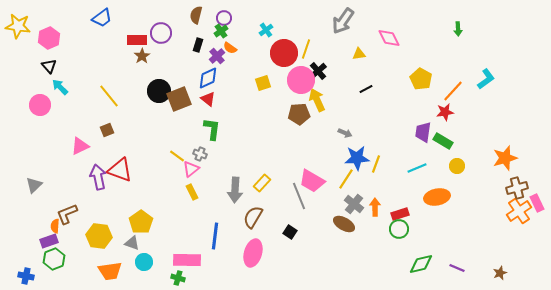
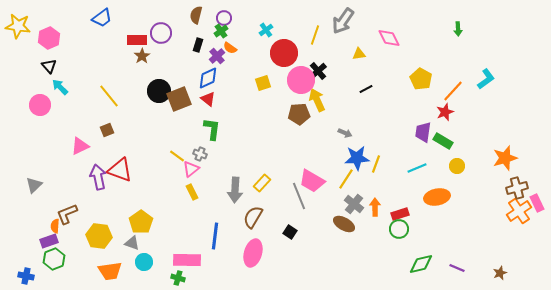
yellow line at (306, 49): moved 9 px right, 14 px up
red star at (445, 112): rotated 12 degrees counterclockwise
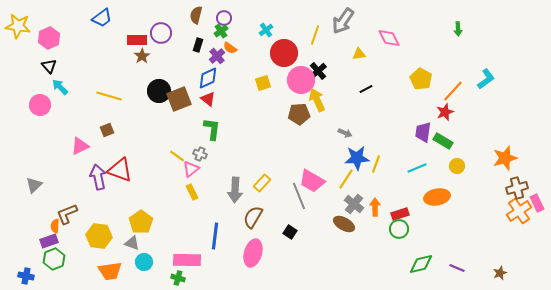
yellow line at (109, 96): rotated 35 degrees counterclockwise
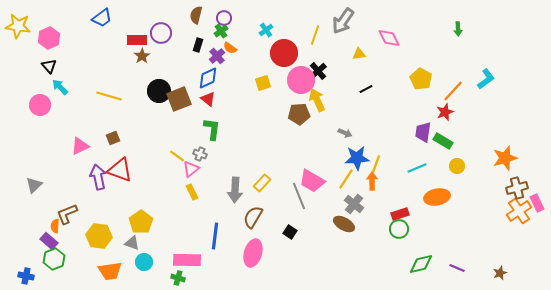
brown square at (107, 130): moved 6 px right, 8 px down
orange arrow at (375, 207): moved 3 px left, 26 px up
purple rectangle at (49, 241): rotated 60 degrees clockwise
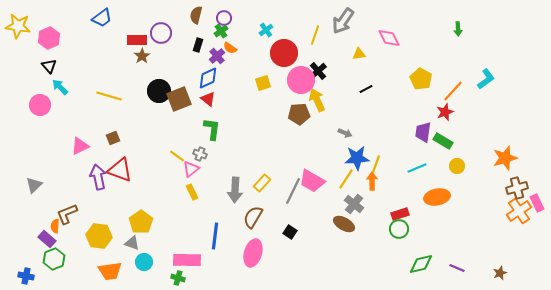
gray line at (299, 196): moved 6 px left, 5 px up; rotated 48 degrees clockwise
purple rectangle at (49, 241): moved 2 px left, 2 px up
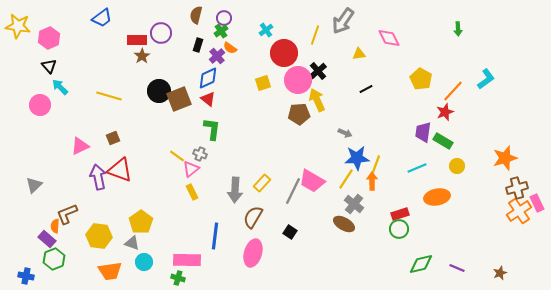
pink circle at (301, 80): moved 3 px left
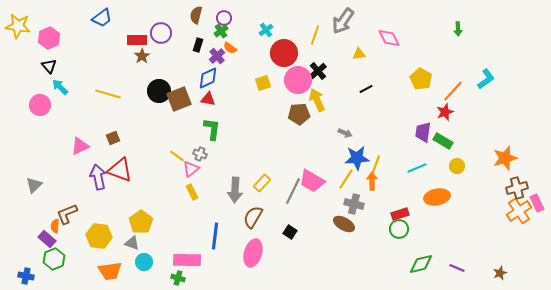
yellow line at (109, 96): moved 1 px left, 2 px up
red triangle at (208, 99): rotated 28 degrees counterclockwise
gray cross at (354, 204): rotated 24 degrees counterclockwise
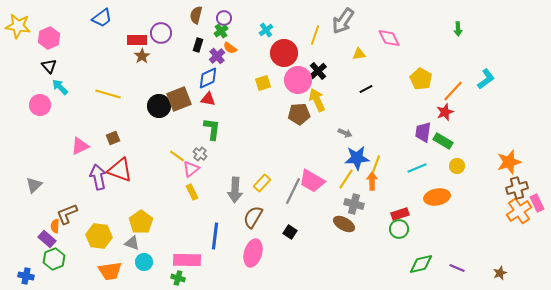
black circle at (159, 91): moved 15 px down
gray cross at (200, 154): rotated 16 degrees clockwise
orange star at (505, 158): moved 4 px right, 4 px down
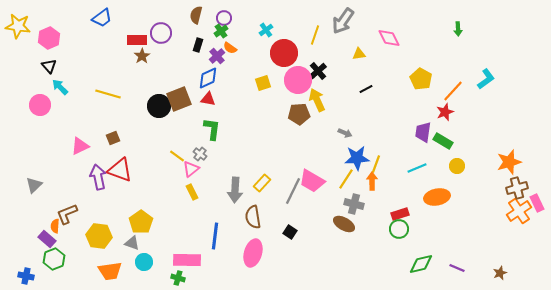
brown semicircle at (253, 217): rotated 40 degrees counterclockwise
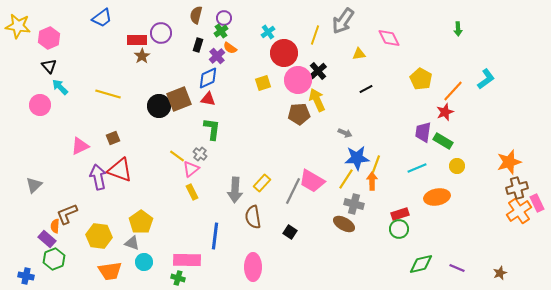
cyan cross at (266, 30): moved 2 px right, 2 px down
pink ellipse at (253, 253): moved 14 px down; rotated 16 degrees counterclockwise
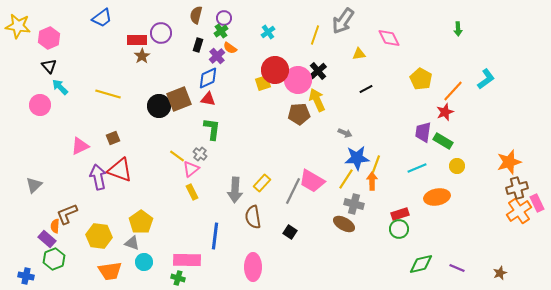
red circle at (284, 53): moved 9 px left, 17 px down
